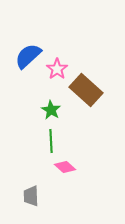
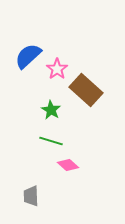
green line: rotated 70 degrees counterclockwise
pink diamond: moved 3 px right, 2 px up
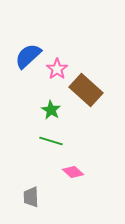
pink diamond: moved 5 px right, 7 px down
gray trapezoid: moved 1 px down
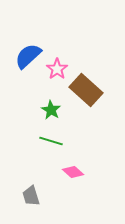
gray trapezoid: moved 1 px up; rotated 15 degrees counterclockwise
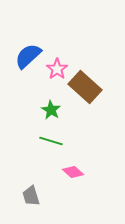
brown rectangle: moved 1 px left, 3 px up
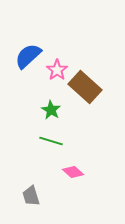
pink star: moved 1 px down
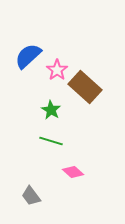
gray trapezoid: rotated 20 degrees counterclockwise
